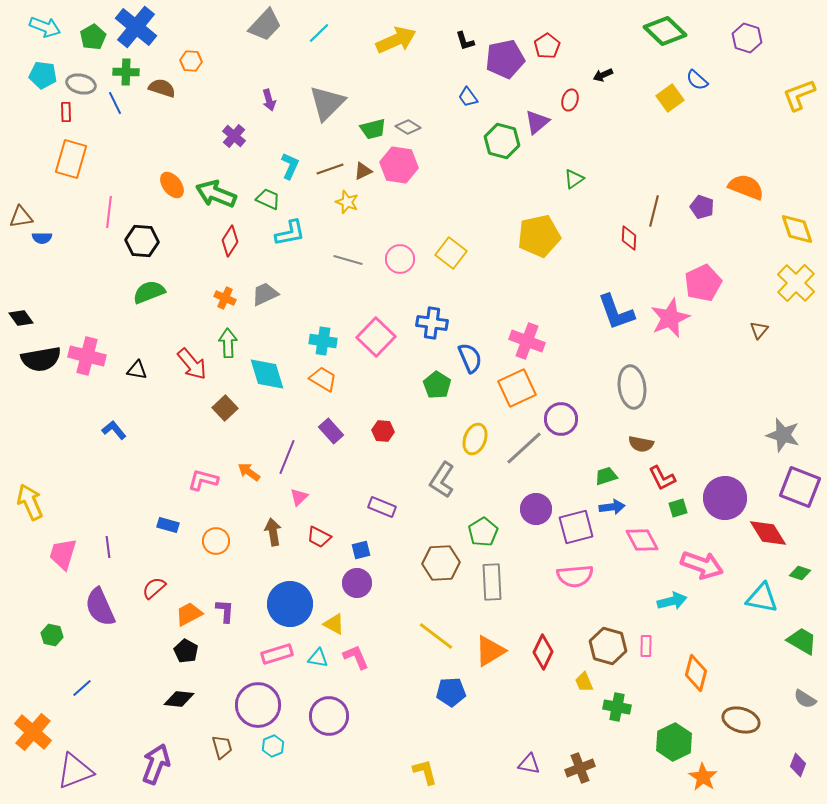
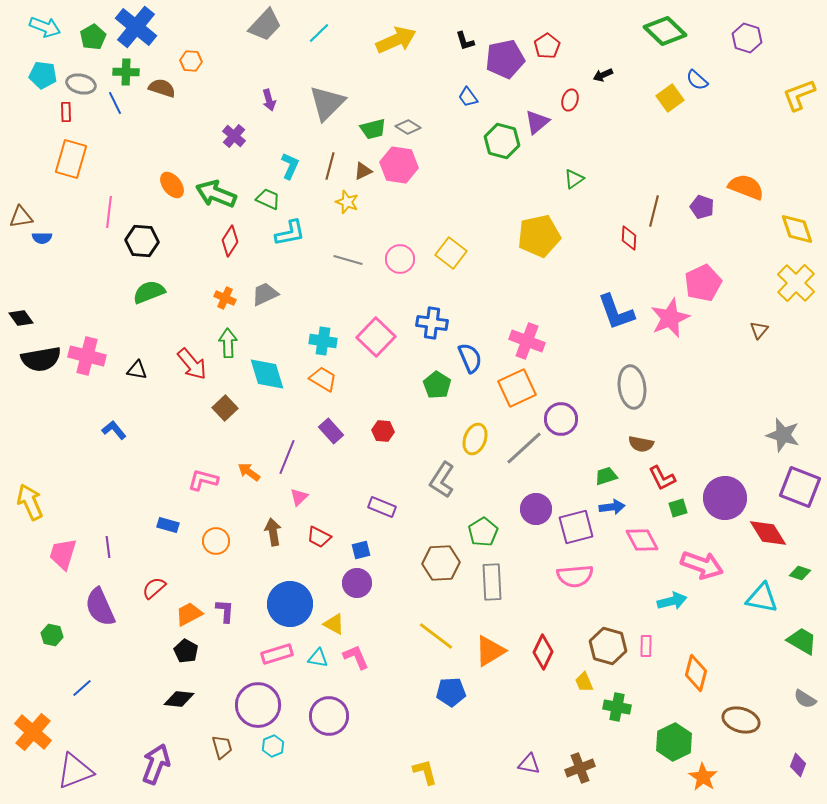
brown line at (330, 169): moved 3 px up; rotated 56 degrees counterclockwise
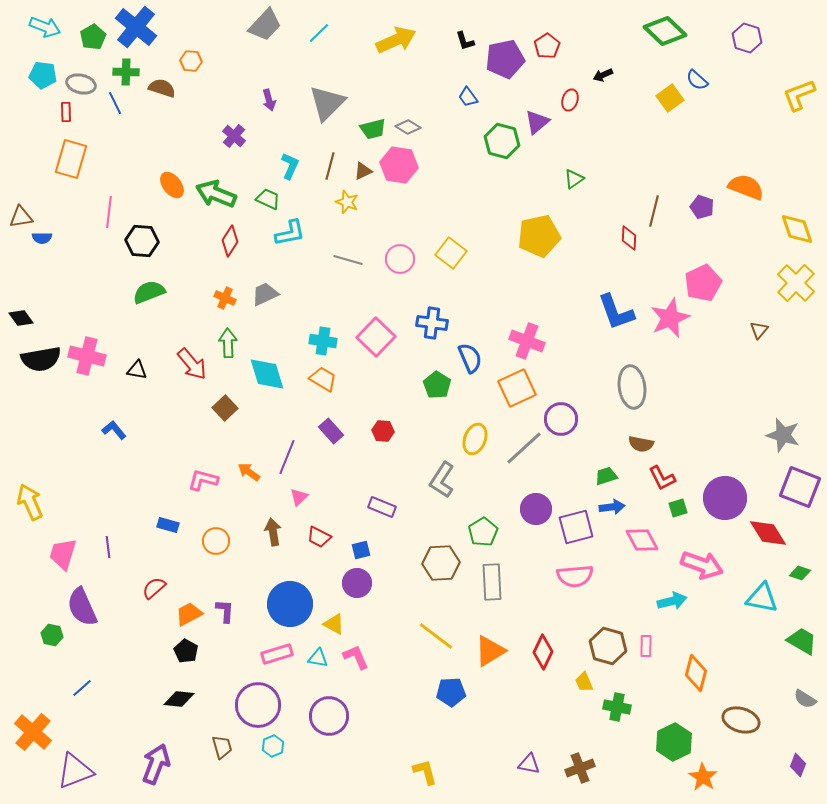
purple semicircle at (100, 607): moved 18 px left
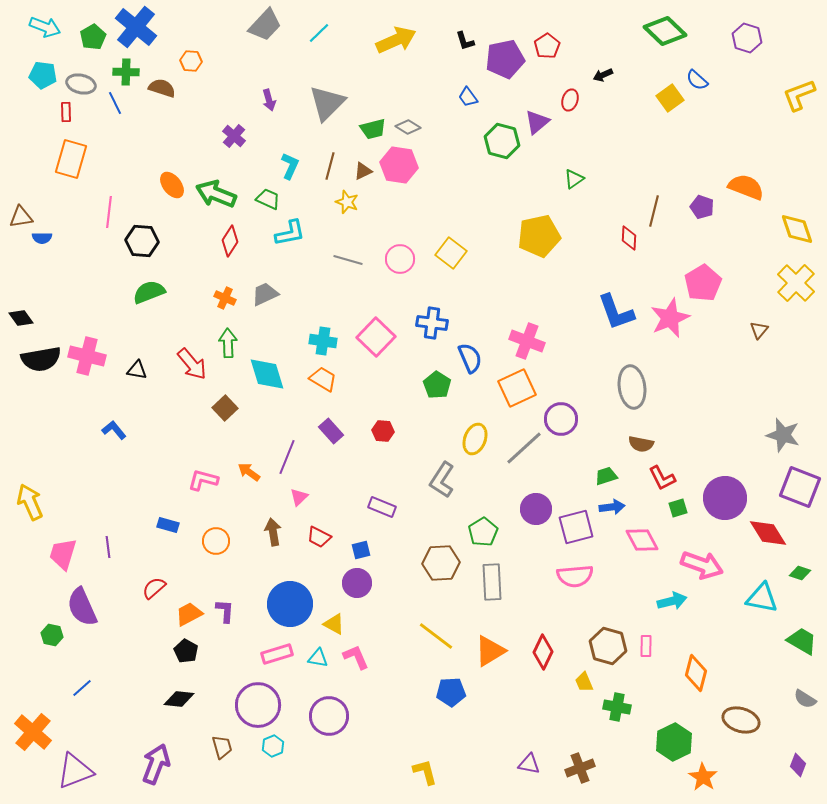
pink pentagon at (703, 283): rotated 6 degrees counterclockwise
